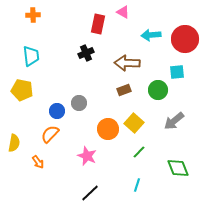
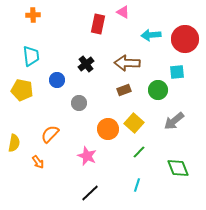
black cross: moved 11 px down; rotated 14 degrees counterclockwise
blue circle: moved 31 px up
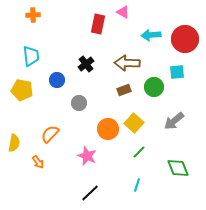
green circle: moved 4 px left, 3 px up
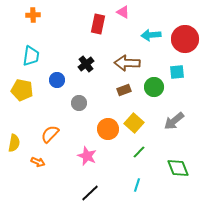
cyan trapezoid: rotated 15 degrees clockwise
orange arrow: rotated 32 degrees counterclockwise
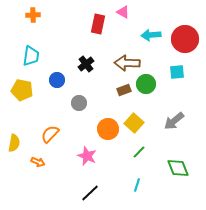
green circle: moved 8 px left, 3 px up
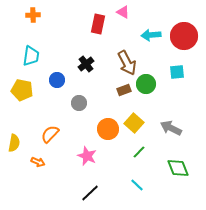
red circle: moved 1 px left, 3 px up
brown arrow: rotated 120 degrees counterclockwise
gray arrow: moved 3 px left, 7 px down; rotated 65 degrees clockwise
cyan line: rotated 64 degrees counterclockwise
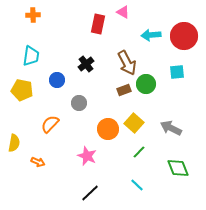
orange semicircle: moved 10 px up
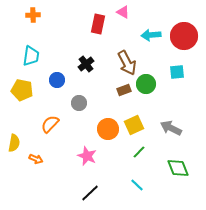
yellow square: moved 2 px down; rotated 24 degrees clockwise
orange arrow: moved 2 px left, 3 px up
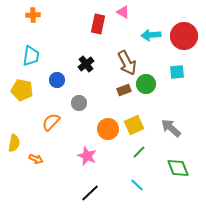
orange semicircle: moved 1 px right, 2 px up
gray arrow: rotated 15 degrees clockwise
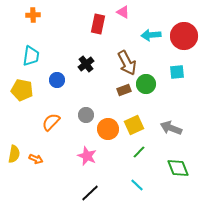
gray circle: moved 7 px right, 12 px down
gray arrow: rotated 20 degrees counterclockwise
yellow semicircle: moved 11 px down
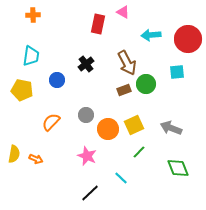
red circle: moved 4 px right, 3 px down
cyan line: moved 16 px left, 7 px up
